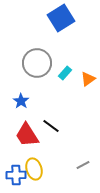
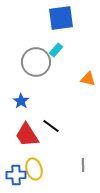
blue square: rotated 24 degrees clockwise
gray circle: moved 1 px left, 1 px up
cyan rectangle: moved 9 px left, 23 px up
orange triangle: rotated 49 degrees clockwise
gray line: rotated 64 degrees counterclockwise
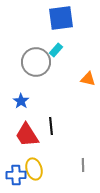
black line: rotated 48 degrees clockwise
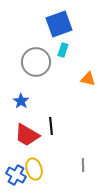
blue square: moved 2 px left, 6 px down; rotated 12 degrees counterclockwise
cyan rectangle: moved 7 px right; rotated 24 degrees counterclockwise
red trapezoid: rotated 28 degrees counterclockwise
blue cross: rotated 30 degrees clockwise
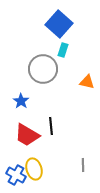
blue square: rotated 28 degrees counterclockwise
gray circle: moved 7 px right, 7 px down
orange triangle: moved 1 px left, 3 px down
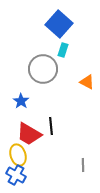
orange triangle: rotated 14 degrees clockwise
red trapezoid: moved 2 px right, 1 px up
yellow ellipse: moved 16 px left, 14 px up
